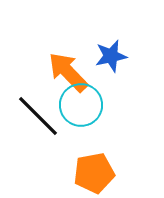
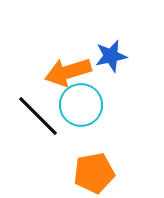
orange arrow: rotated 63 degrees counterclockwise
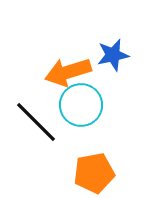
blue star: moved 2 px right, 1 px up
black line: moved 2 px left, 6 px down
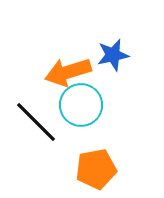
orange pentagon: moved 2 px right, 4 px up
